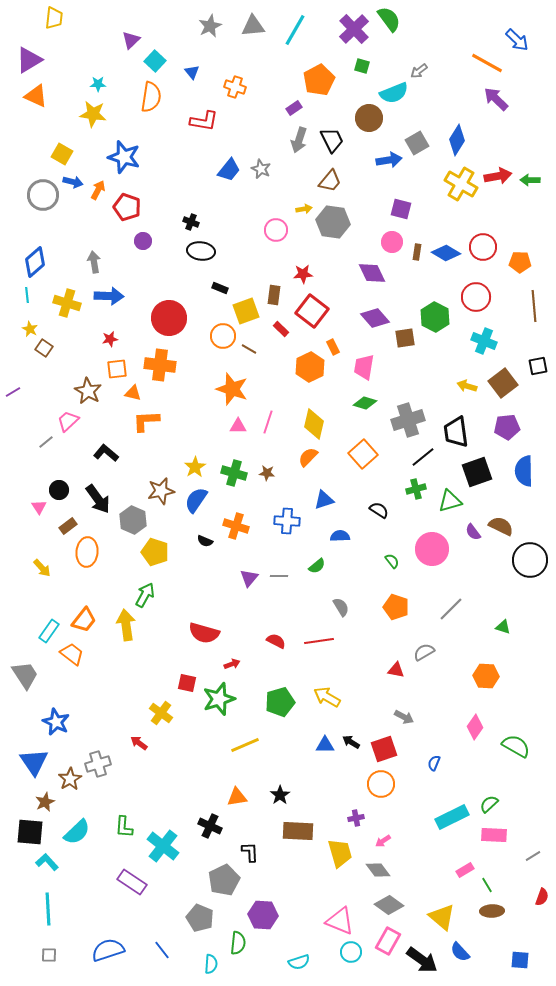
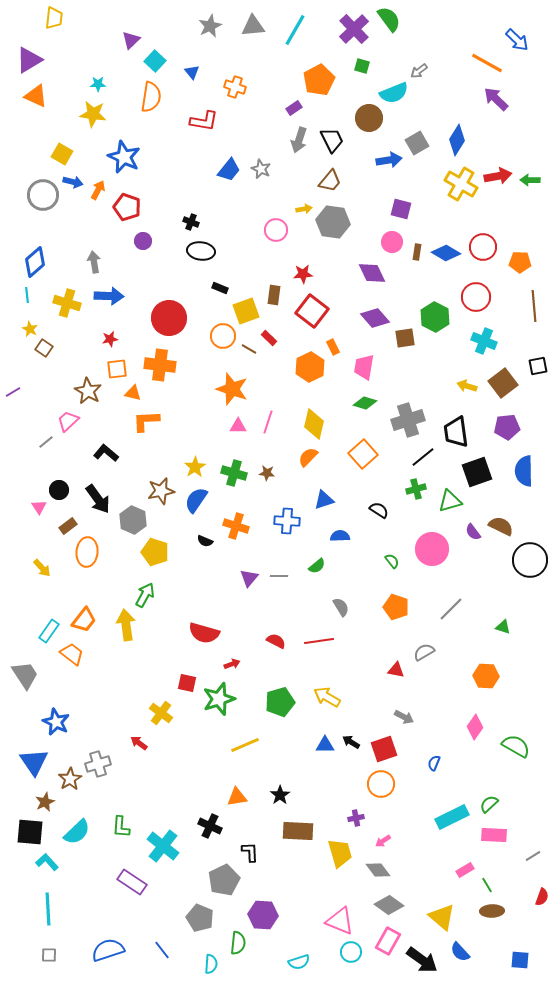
blue star at (124, 157): rotated 8 degrees clockwise
red rectangle at (281, 329): moved 12 px left, 9 px down
green L-shape at (124, 827): moved 3 px left
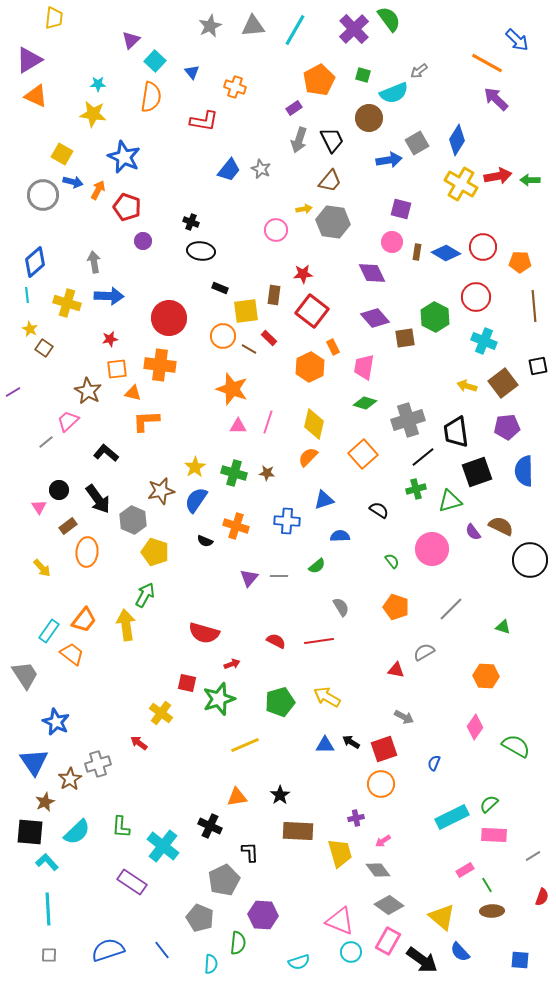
green square at (362, 66): moved 1 px right, 9 px down
yellow square at (246, 311): rotated 12 degrees clockwise
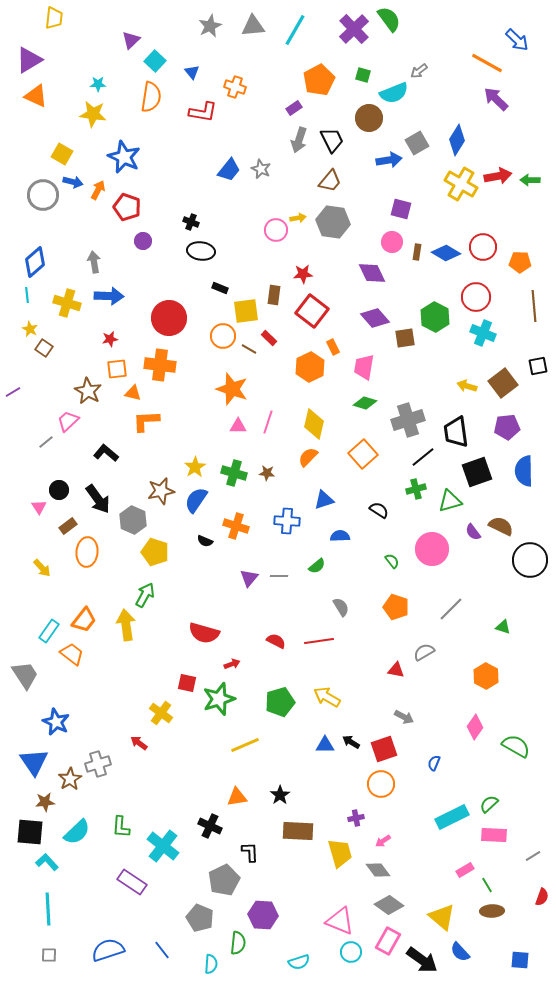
red L-shape at (204, 121): moved 1 px left, 9 px up
yellow arrow at (304, 209): moved 6 px left, 9 px down
cyan cross at (484, 341): moved 1 px left, 8 px up
orange hexagon at (486, 676): rotated 25 degrees clockwise
brown star at (45, 802): rotated 18 degrees clockwise
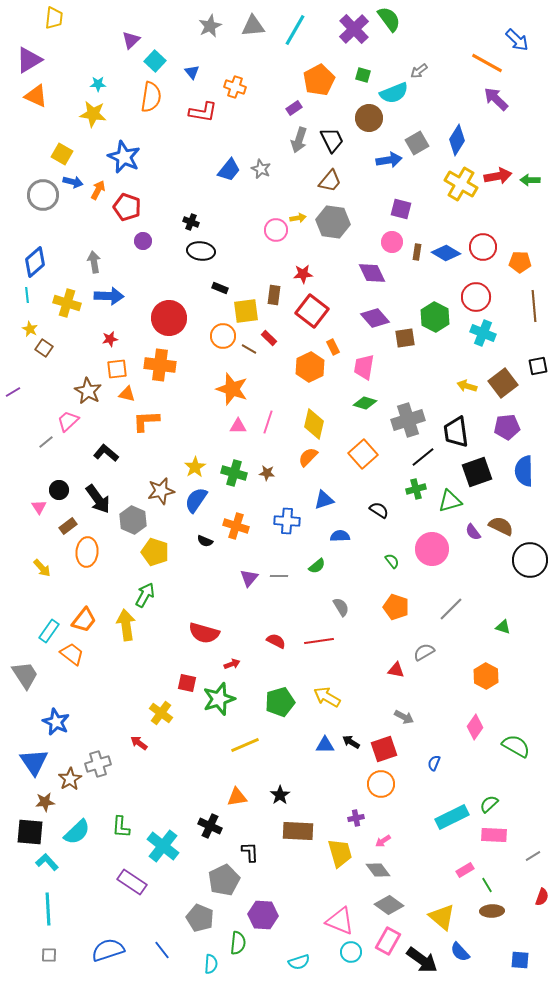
orange triangle at (133, 393): moved 6 px left, 1 px down
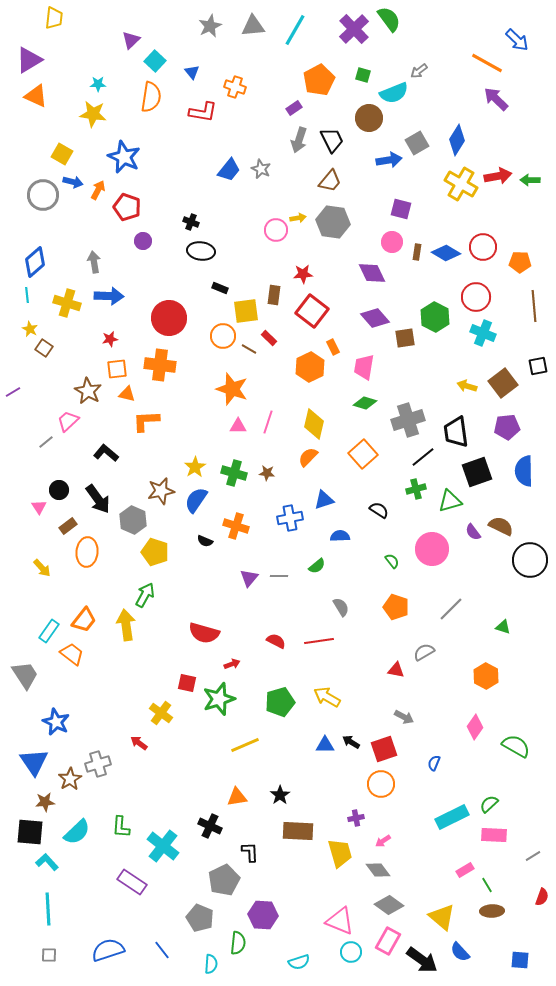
blue cross at (287, 521): moved 3 px right, 3 px up; rotated 15 degrees counterclockwise
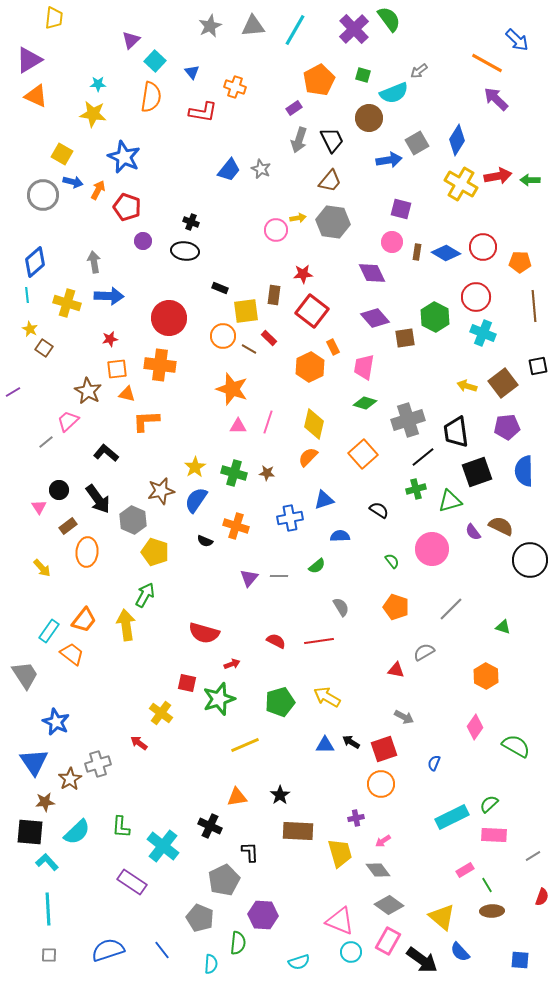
black ellipse at (201, 251): moved 16 px left
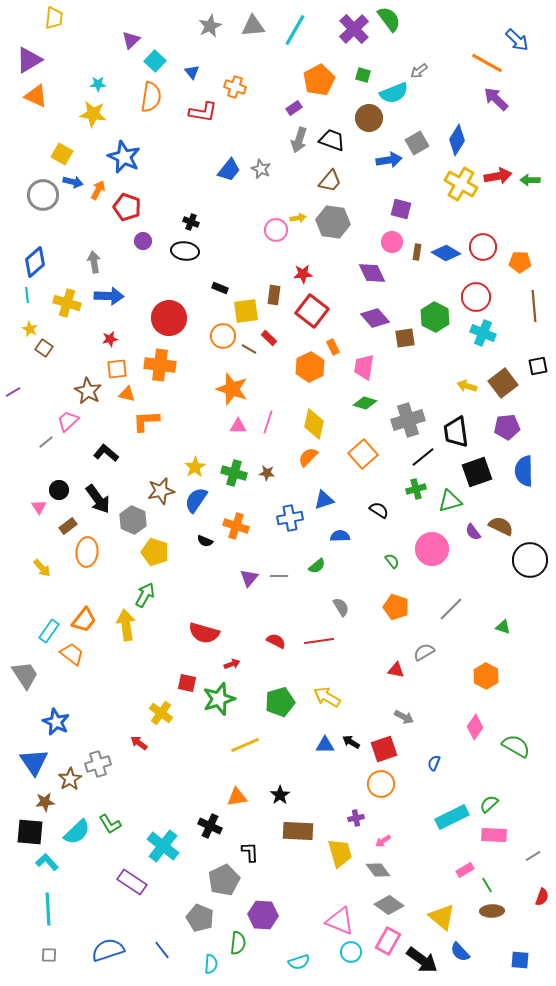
black trapezoid at (332, 140): rotated 44 degrees counterclockwise
green L-shape at (121, 827): moved 11 px left, 3 px up; rotated 35 degrees counterclockwise
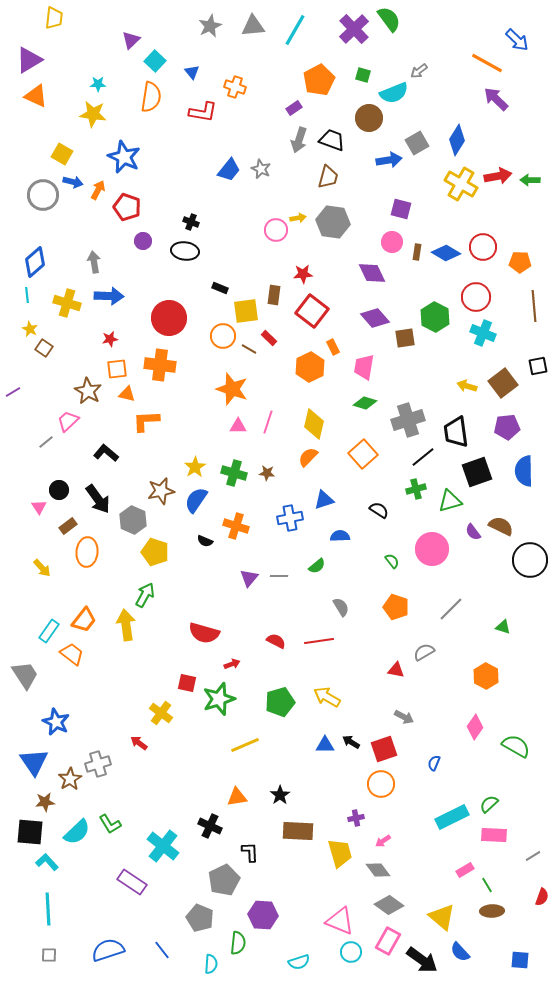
brown trapezoid at (330, 181): moved 2 px left, 4 px up; rotated 25 degrees counterclockwise
